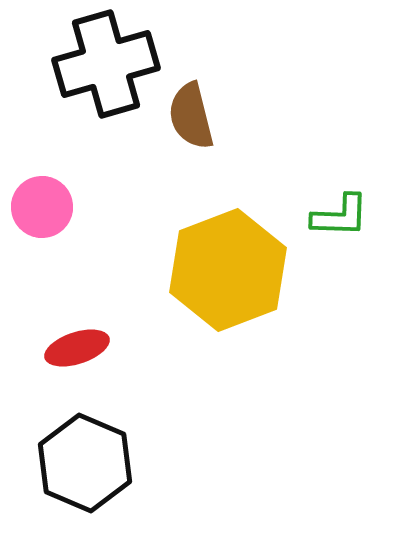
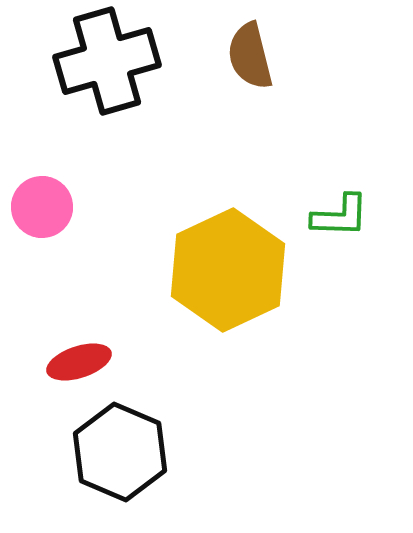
black cross: moved 1 px right, 3 px up
brown semicircle: moved 59 px right, 60 px up
yellow hexagon: rotated 4 degrees counterclockwise
red ellipse: moved 2 px right, 14 px down
black hexagon: moved 35 px right, 11 px up
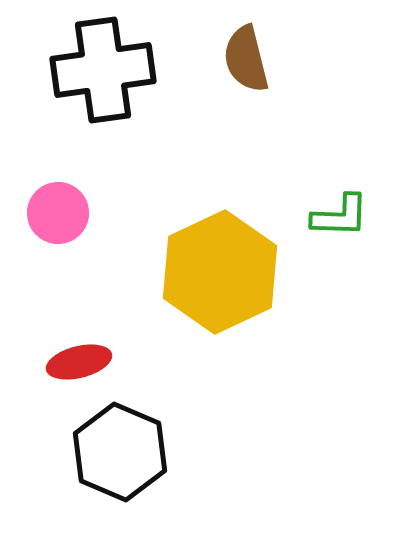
brown semicircle: moved 4 px left, 3 px down
black cross: moved 4 px left, 9 px down; rotated 8 degrees clockwise
pink circle: moved 16 px right, 6 px down
yellow hexagon: moved 8 px left, 2 px down
red ellipse: rotated 4 degrees clockwise
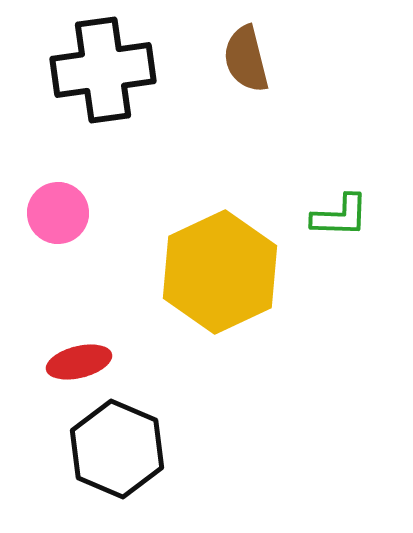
black hexagon: moved 3 px left, 3 px up
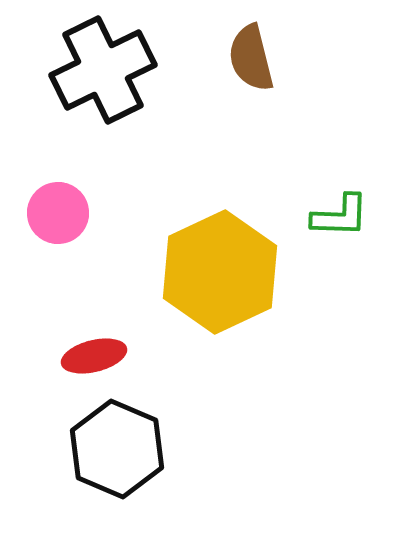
brown semicircle: moved 5 px right, 1 px up
black cross: rotated 18 degrees counterclockwise
red ellipse: moved 15 px right, 6 px up
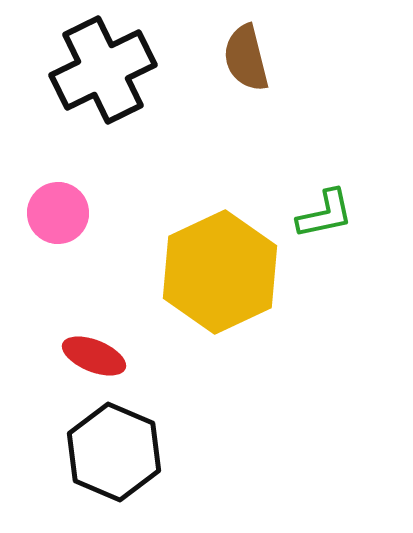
brown semicircle: moved 5 px left
green L-shape: moved 15 px left, 2 px up; rotated 14 degrees counterclockwise
red ellipse: rotated 36 degrees clockwise
black hexagon: moved 3 px left, 3 px down
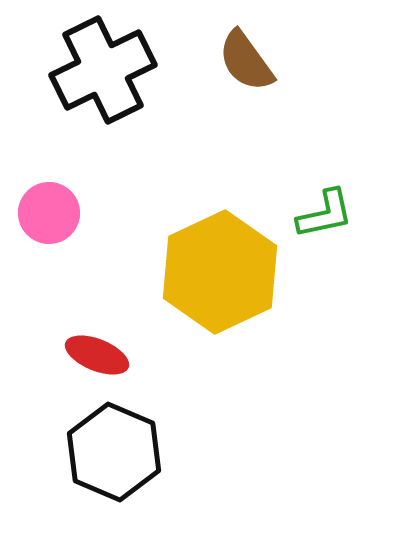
brown semicircle: moved 3 px down; rotated 22 degrees counterclockwise
pink circle: moved 9 px left
red ellipse: moved 3 px right, 1 px up
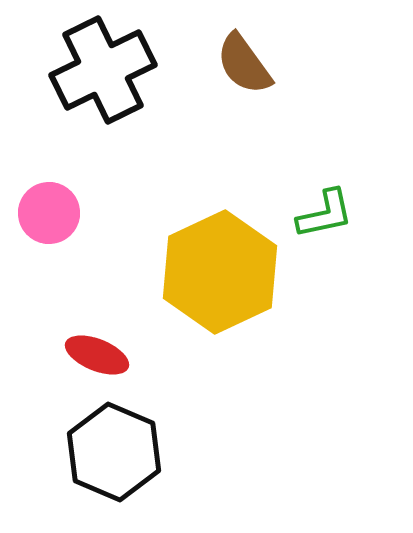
brown semicircle: moved 2 px left, 3 px down
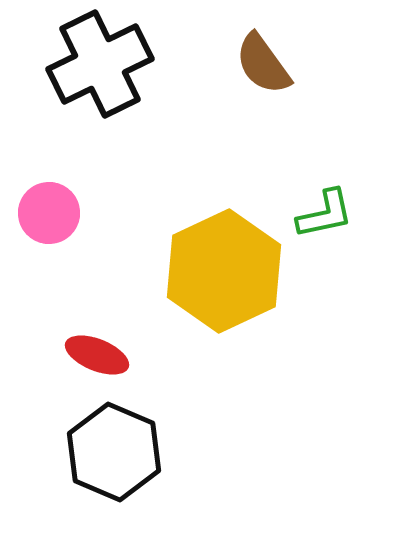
brown semicircle: moved 19 px right
black cross: moved 3 px left, 6 px up
yellow hexagon: moved 4 px right, 1 px up
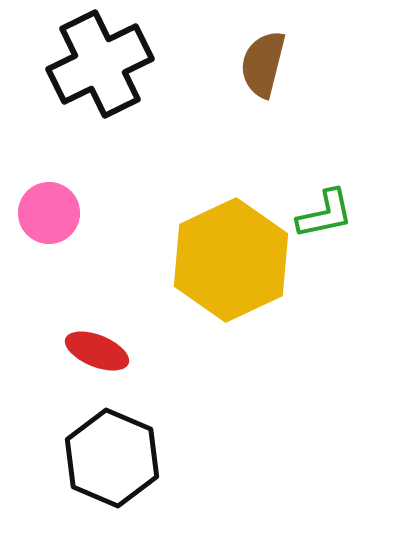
brown semicircle: rotated 50 degrees clockwise
yellow hexagon: moved 7 px right, 11 px up
red ellipse: moved 4 px up
black hexagon: moved 2 px left, 6 px down
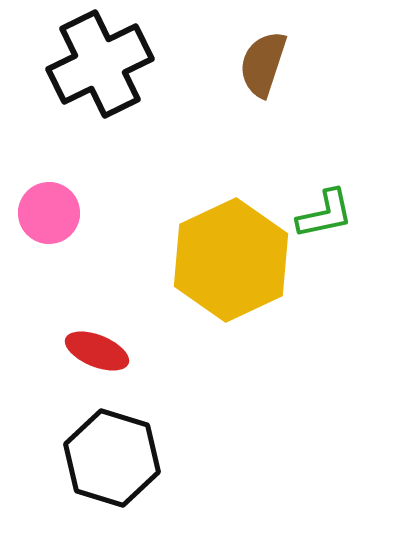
brown semicircle: rotated 4 degrees clockwise
black hexagon: rotated 6 degrees counterclockwise
